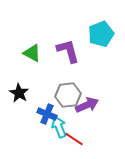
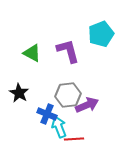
red line: rotated 36 degrees counterclockwise
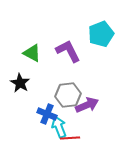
purple L-shape: rotated 12 degrees counterclockwise
black star: moved 1 px right, 10 px up
red line: moved 4 px left, 1 px up
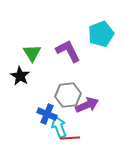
green triangle: rotated 30 degrees clockwise
black star: moved 7 px up
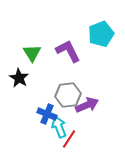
black star: moved 1 px left, 2 px down
red line: moved 1 px left, 1 px down; rotated 54 degrees counterclockwise
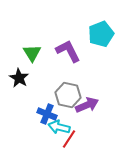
gray hexagon: rotated 20 degrees clockwise
cyan arrow: rotated 55 degrees counterclockwise
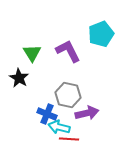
purple arrow: moved 8 px down; rotated 10 degrees clockwise
red line: rotated 60 degrees clockwise
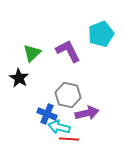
green triangle: rotated 18 degrees clockwise
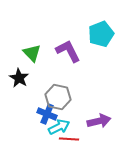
green triangle: rotated 30 degrees counterclockwise
gray hexagon: moved 10 px left, 2 px down
purple arrow: moved 12 px right, 8 px down
cyan arrow: rotated 140 degrees clockwise
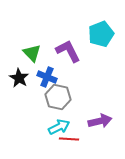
blue cross: moved 37 px up
purple arrow: moved 1 px right
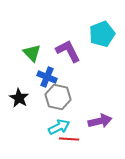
cyan pentagon: moved 1 px right
black star: moved 20 px down
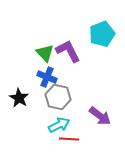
green triangle: moved 13 px right
purple arrow: moved 5 px up; rotated 50 degrees clockwise
cyan arrow: moved 2 px up
